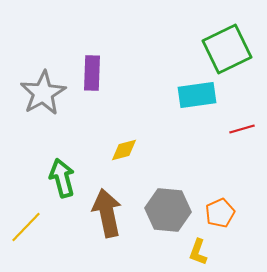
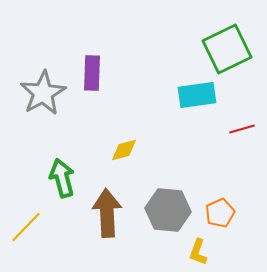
brown arrow: rotated 9 degrees clockwise
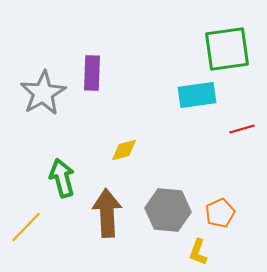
green square: rotated 18 degrees clockwise
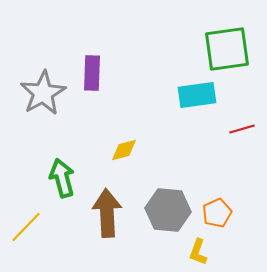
orange pentagon: moved 3 px left
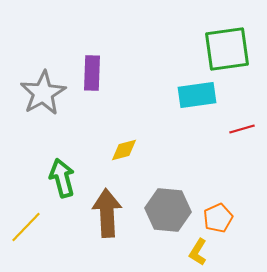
orange pentagon: moved 1 px right, 5 px down
yellow L-shape: rotated 12 degrees clockwise
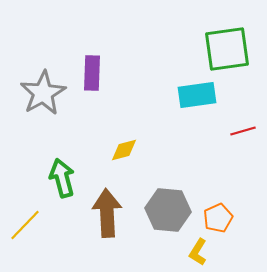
red line: moved 1 px right, 2 px down
yellow line: moved 1 px left, 2 px up
